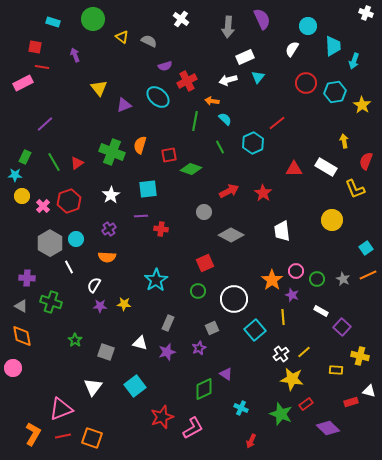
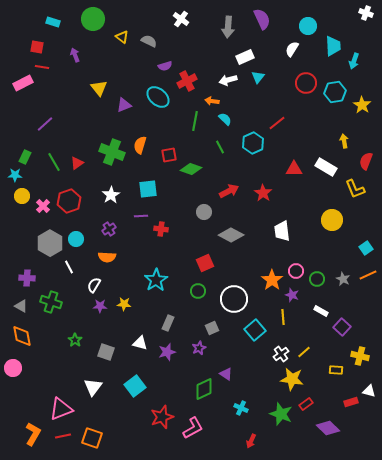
red square at (35, 47): moved 2 px right
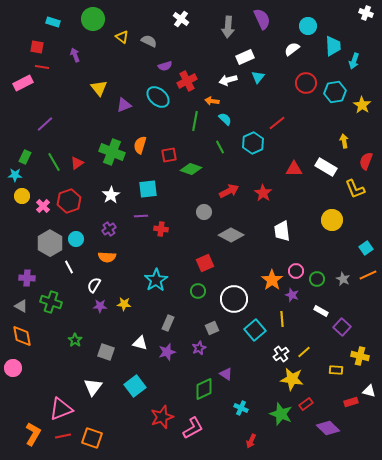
white semicircle at (292, 49): rotated 21 degrees clockwise
yellow line at (283, 317): moved 1 px left, 2 px down
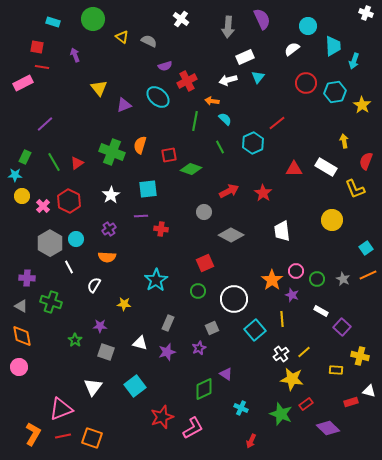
red hexagon at (69, 201): rotated 15 degrees counterclockwise
purple star at (100, 306): moved 20 px down
pink circle at (13, 368): moved 6 px right, 1 px up
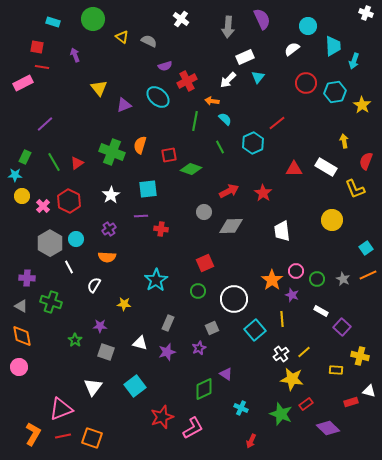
white arrow at (228, 80): rotated 30 degrees counterclockwise
gray diamond at (231, 235): moved 9 px up; rotated 30 degrees counterclockwise
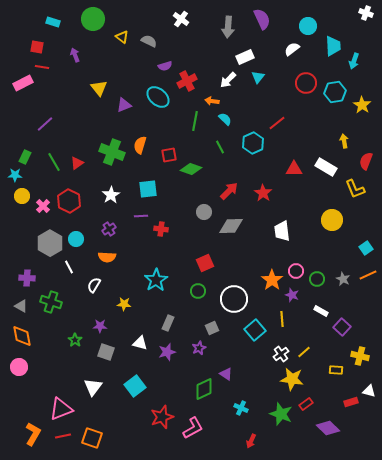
red arrow at (229, 191): rotated 18 degrees counterclockwise
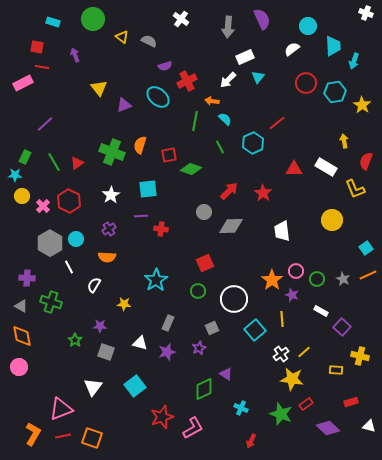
white triangle at (369, 391): moved 35 px down
